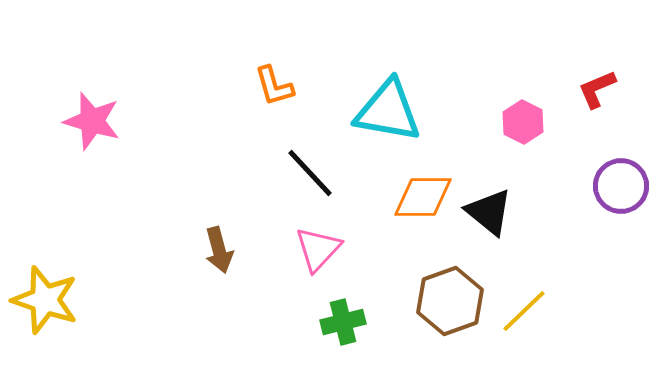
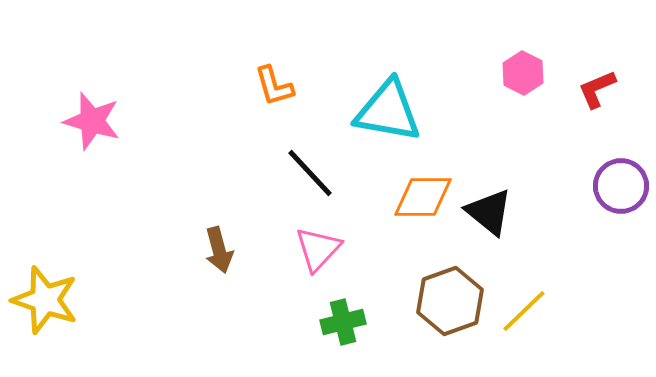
pink hexagon: moved 49 px up
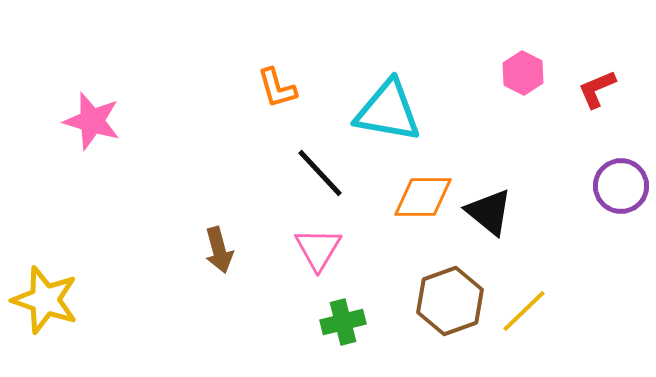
orange L-shape: moved 3 px right, 2 px down
black line: moved 10 px right
pink triangle: rotated 12 degrees counterclockwise
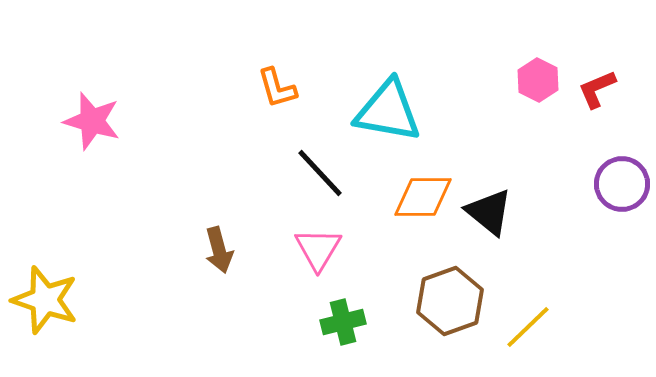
pink hexagon: moved 15 px right, 7 px down
purple circle: moved 1 px right, 2 px up
yellow line: moved 4 px right, 16 px down
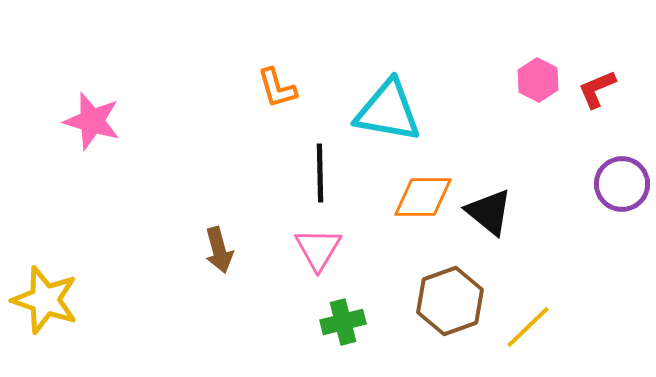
black line: rotated 42 degrees clockwise
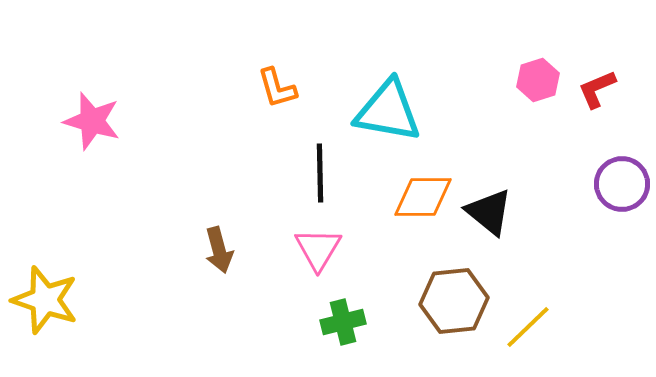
pink hexagon: rotated 15 degrees clockwise
brown hexagon: moved 4 px right; rotated 14 degrees clockwise
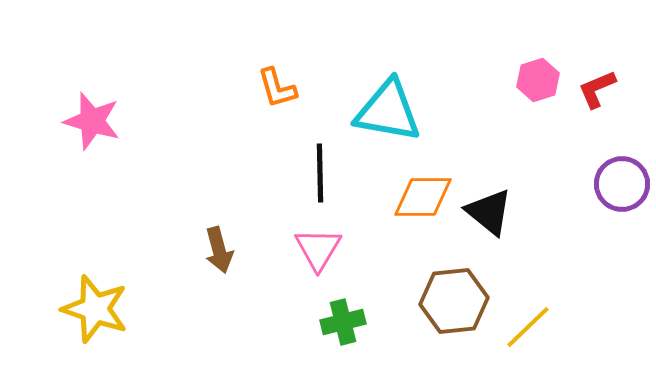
yellow star: moved 50 px right, 9 px down
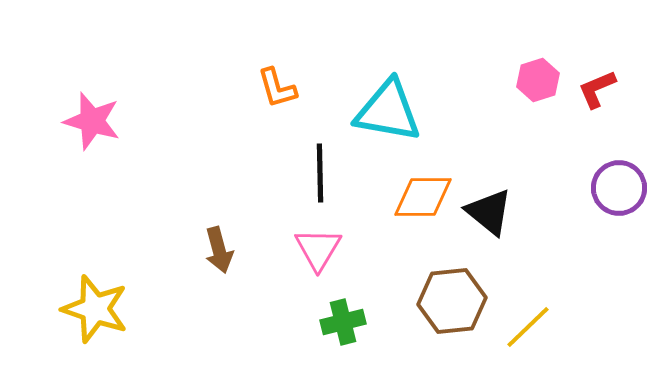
purple circle: moved 3 px left, 4 px down
brown hexagon: moved 2 px left
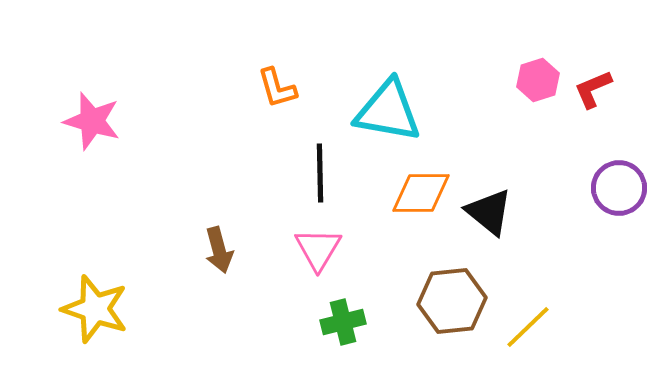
red L-shape: moved 4 px left
orange diamond: moved 2 px left, 4 px up
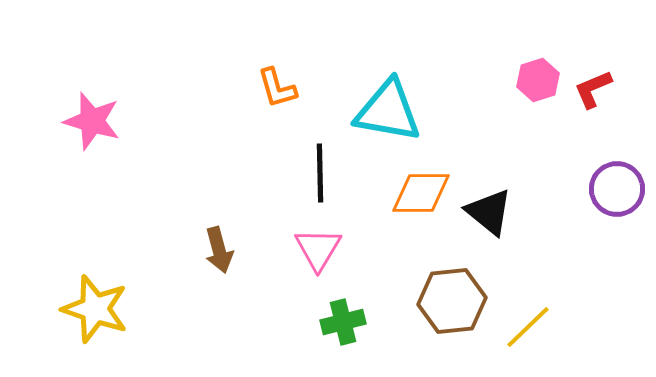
purple circle: moved 2 px left, 1 px down
